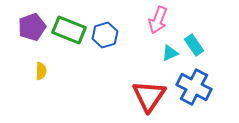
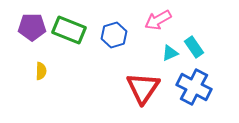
pink arrow: rotated 40 degrees clockwise
purple pentagon: rotated 20 degrees clockwise
blue hexagon: moved 9 px right
cyan rectangle: moved 2 px down
red triangle: moved 6 px left, 8 px up
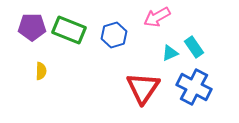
pink arrow: moved 1 px left, 3 px up
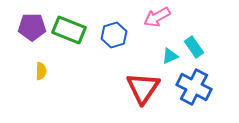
cyan triangle: moved 3 px down
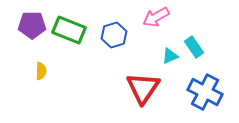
pink arrow: moved 1 px left
purple pentagon: moved 2 px up
blue cross: moved 11 px right, 5 px down
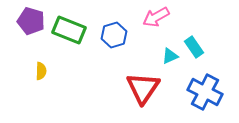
purple pentagon: moved 1 px left, 4 px up; rotated 16 degrees clockwise
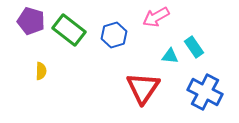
green rectangle: rotated 16 degrees clockwise
cyan triangle: rotated 30 degrees clockwise
